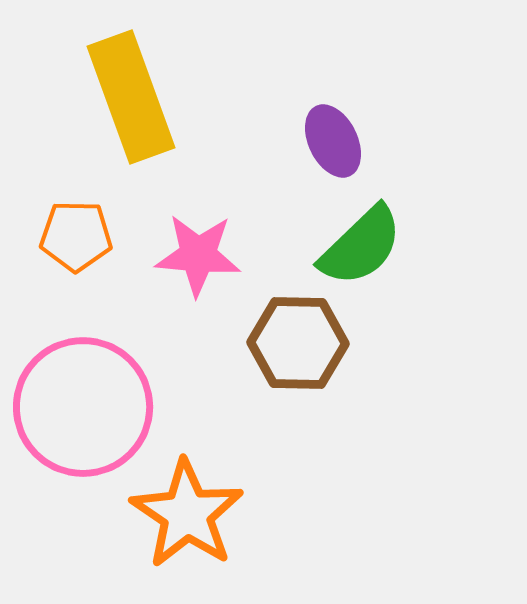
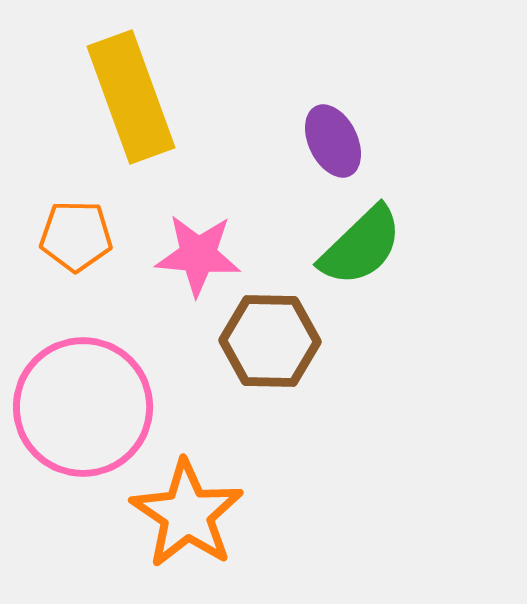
brown hexagon: moved 28 px left, 2 px up
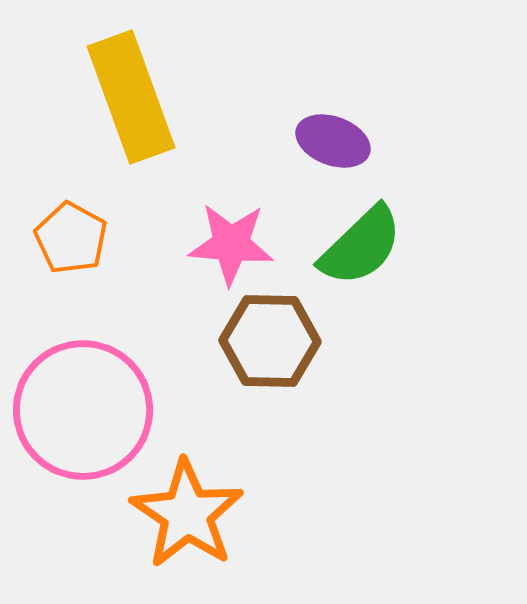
purple ellipse: rotated 44 degrees counterclockwise
orange pentagon: moved 5 px left, 2 px down; rotated 28 degrees clockwise
pink star: moved 33 px right, 11 px up
pink circle: moved 3 px down
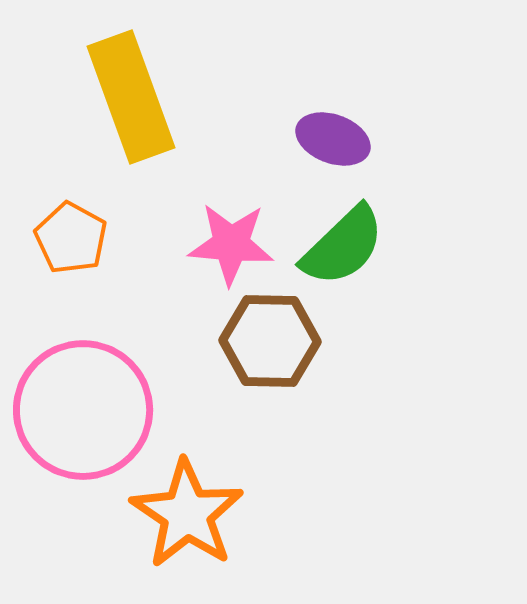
purple ellipse: moved 2 px up
green semicircle: moved 18 px left
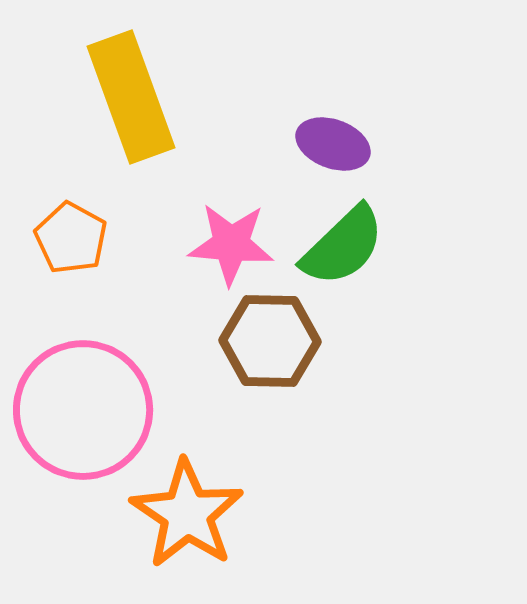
purple ellipse: moved 5 px down
